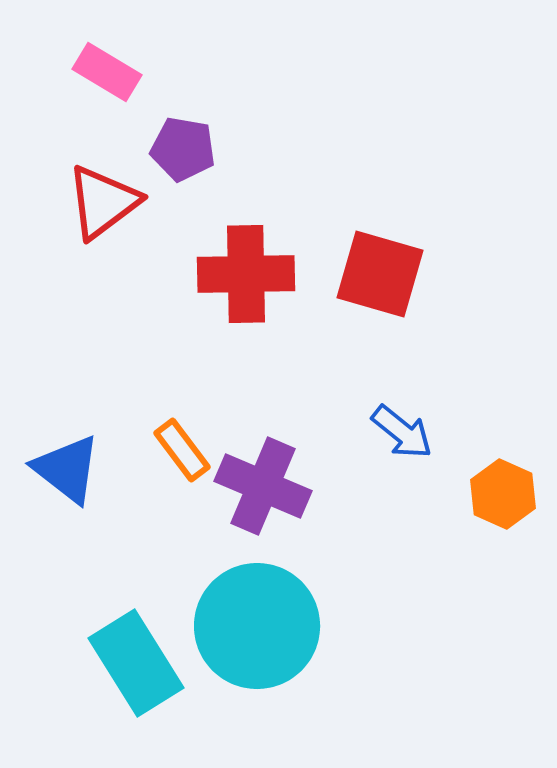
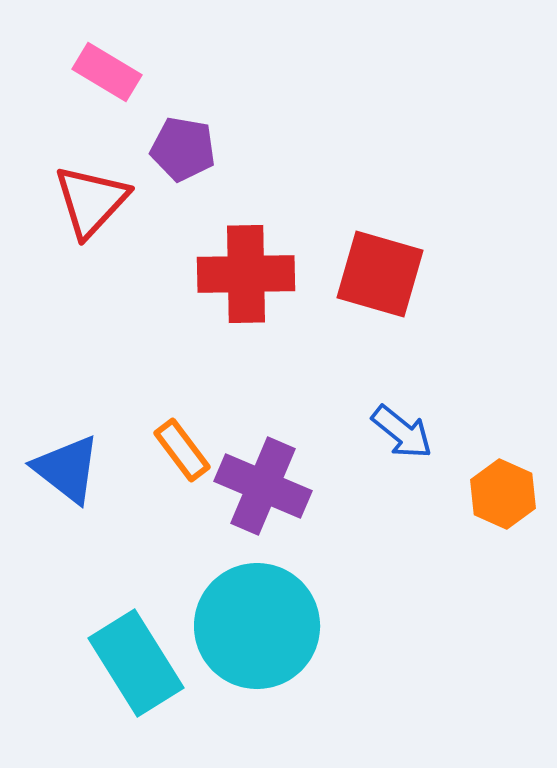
red triangle: moved 12 px left, 1 px up; rotated 10 degrees counterclockwise
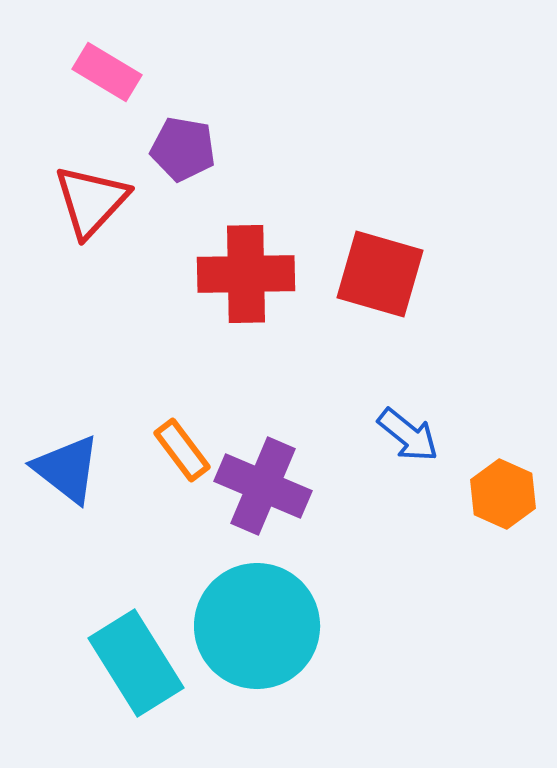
blue arrow: moved 6 px right, 3 px down
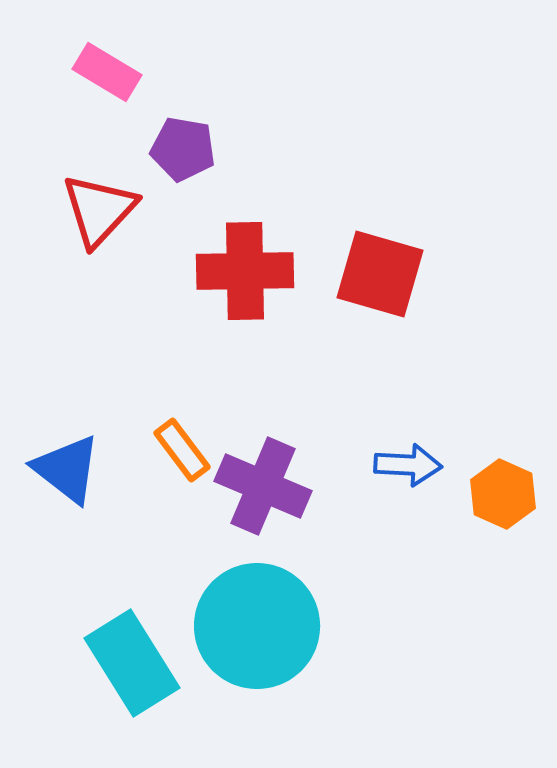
red triangle: moved 8 px right, 9 px down
red cross: moved 1 px left, 3 px up
blue arrow: moved 30 px down; rotated 36 degrees counterclockwise
cyan rectangle: moved 4 px left
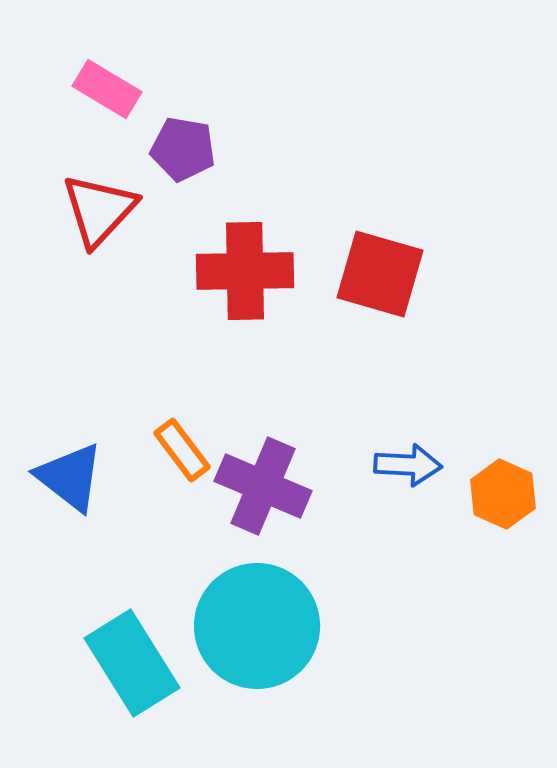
pink rectangle: moved 17 px down
blue triangle: moved 3 px right, 8 px down
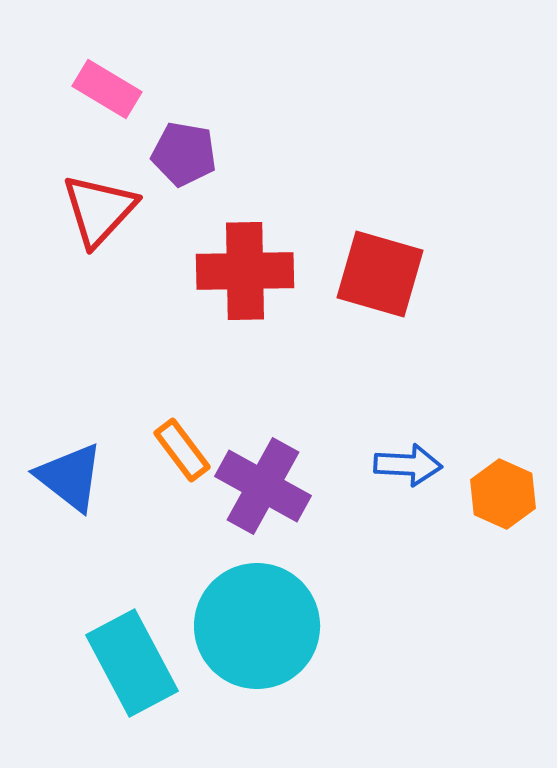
purple pentagon: moved 1 px right, 5 px down
purple cross: rotated 6 degrees clockwise
cyan rectangle: rotated 4 degrees clockwise
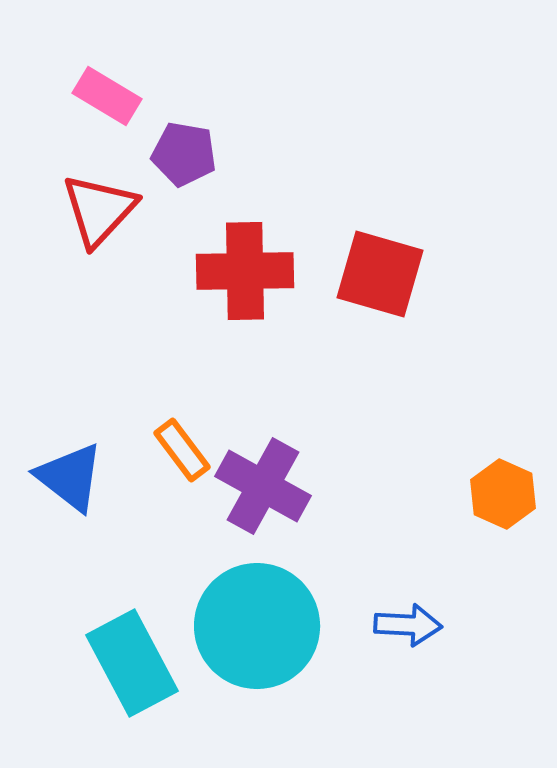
pink rectangle: moved 7 px down
blue arrow: moved 160 px down
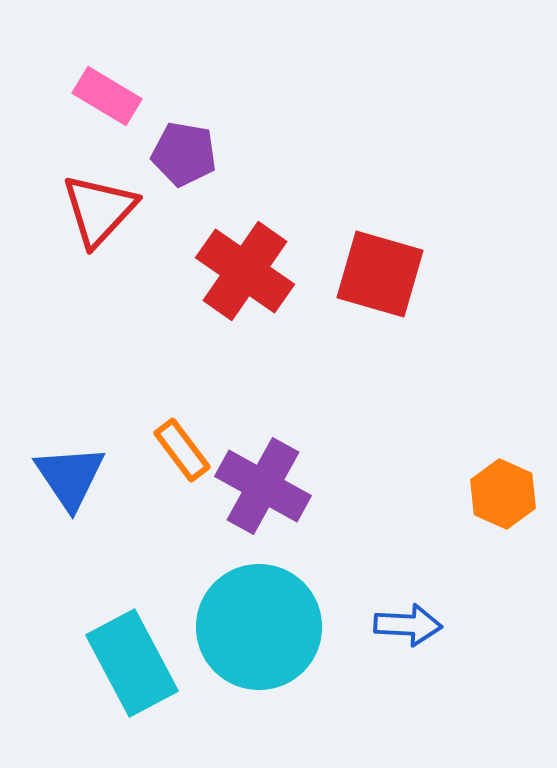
red cross: rotated 36 degrees clockwise
blue triangle: rotated 18 degrees clockwise
cyan circle: moved 2 px right, 1 px down
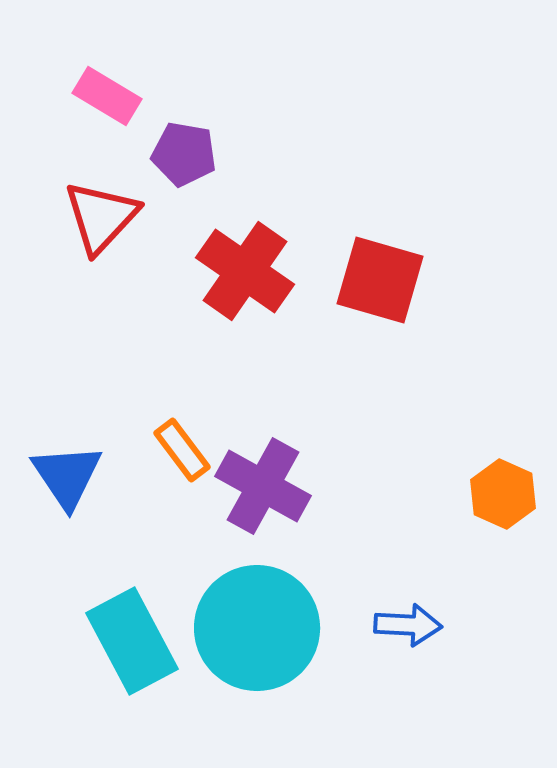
red triangle: moved 2 px right, 7 px down
red square: moved 6 px down
blue triangle: moved 3 px left, 1 px up
cyan circle: moved 2 px left, 1 px down
cyan rectangle: moved 22 px up
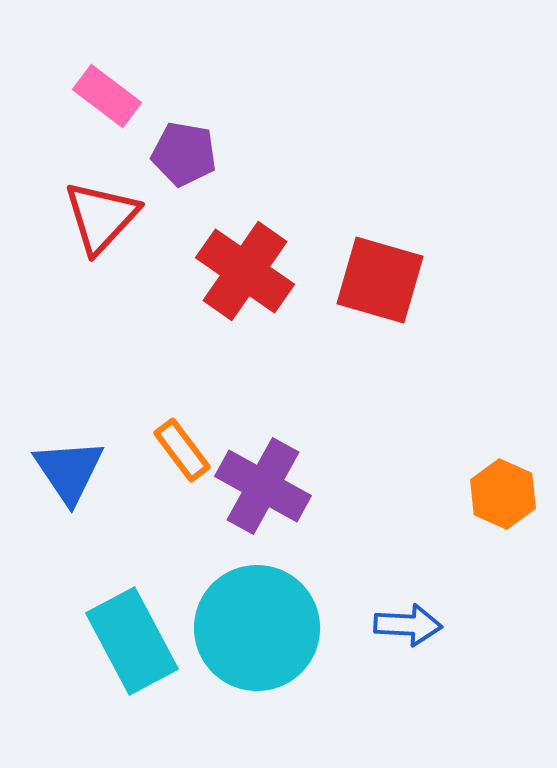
pink rectangle: rotated 6 degrees clockwise
blue triangle: moved 2 px right, 5 px up
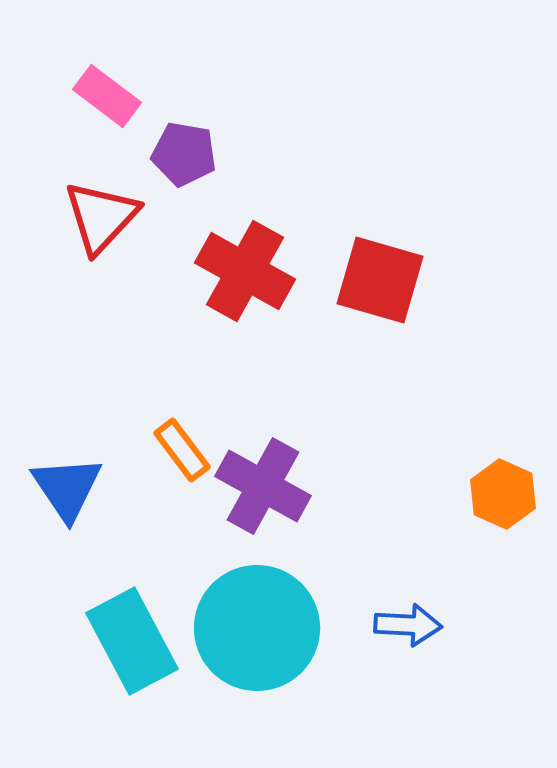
red cross: rotated 6 degrees counterclockwise
blue triangle: moved 2 px left, 17 px down
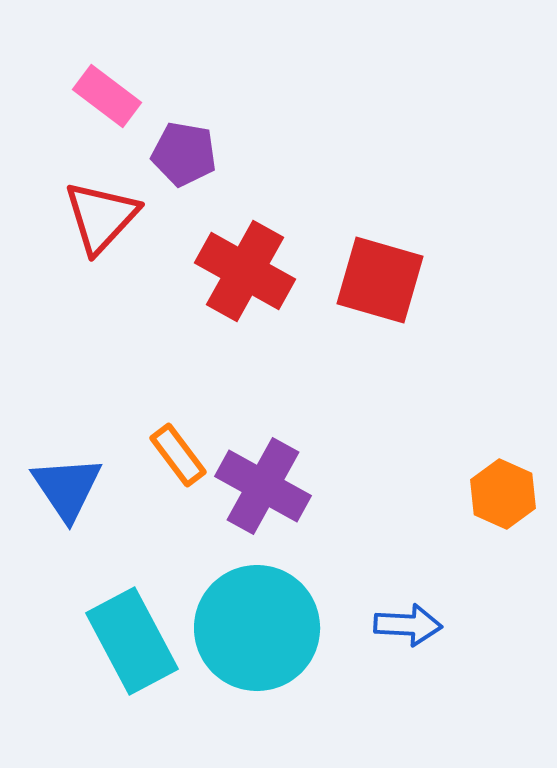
orange rectangle: moved 4 px left, 5 px down
